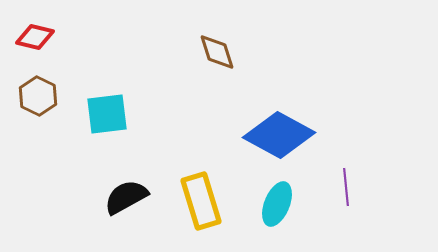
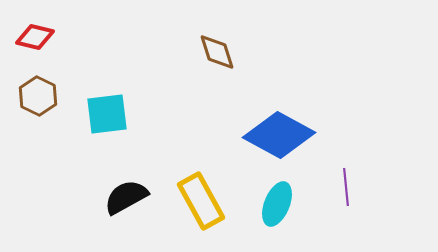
yellow rectangle: rotated 12 degrees counterclockwise
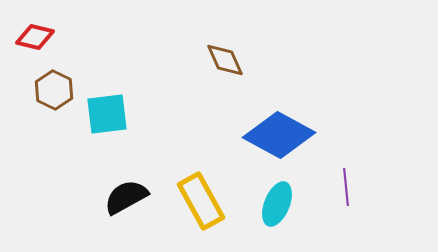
brown diamond: moved 8 px right, 8 px down; rotated 6 degrees counterclockwise
brown hexagon: moved 16 px right, 6 px up
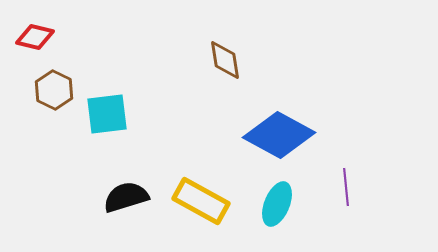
brown diamond: rotated 15 degrees clockwise
black semicircle: rotated 12 degrees clockwise
yellow rectangle: rotated 32 degrees counterclockwise
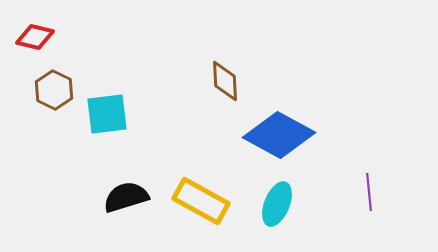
brown diamond: moved 21 px down; rotated 6 degrees clockwise
purple line: moved 23 px right, 5 px down
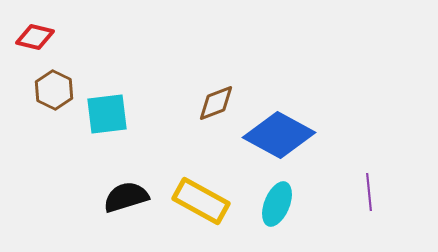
brown diamond: moved 9 px left, 22 px down; rotated 72 degrees clockwise
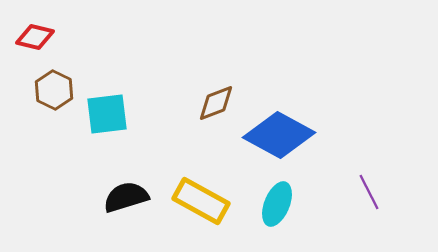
purple line: rotated 21 degrees counterclockwise
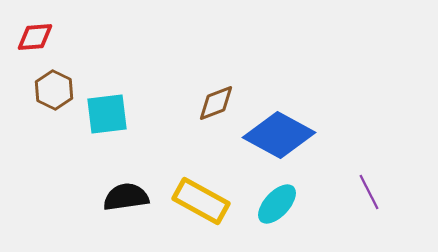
red diamond: rotated 18 degrees counterclockwise
black semicircle: rotated 9 degrees clockwise
cyan ellipse: rotated 21 degrees clockwise
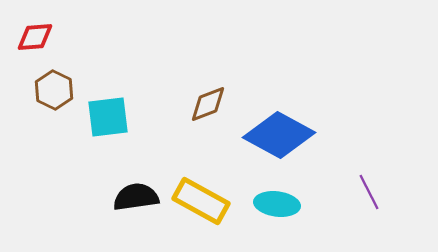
brown diamond: moved 8 px left, 1 px down
cyan square: moved 1 px right, 3 px down
black semicircle: moved 10 px right
cyan ellipse: rotated 54 degrees clockwise
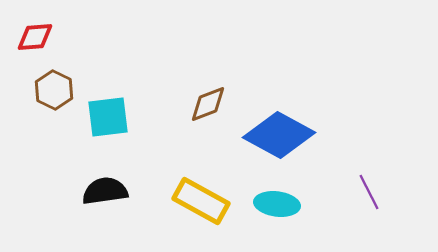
black semicircle: moved 31 px left, 6 px up
